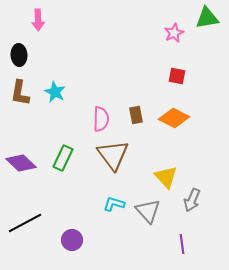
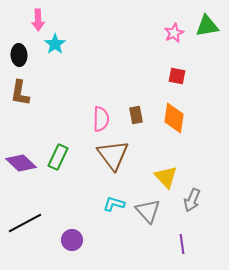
green triangle: moved 8 px down
cyan star: moved 48 px up; rotated 10 degrees clockwise
orange diamond: rotated 72 degrees clockwise
green rectangle: moved 5 px left, 1 px up
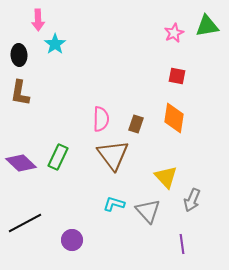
brown rectangle: moved 9 px down; rotated 30 degrees clockwise
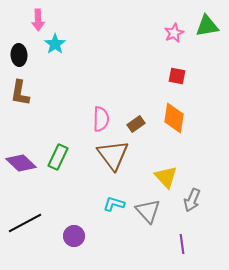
brown rectangle: rotated 36 degrees clockwise
purple circle: moved 2 px right, 4 px up
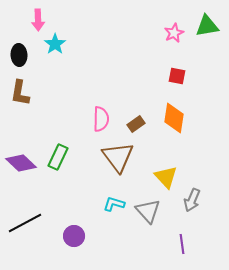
brown triangle: moved 5 px right, 2 px down
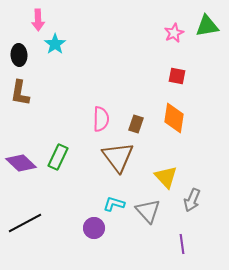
brown rectangle: rotated 36 degrees counterclockwise
purple circle: moved 20 px right, 8 px up
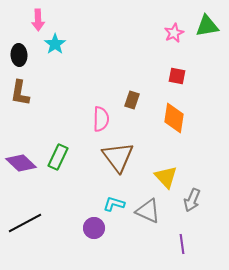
brown rectangle: moved 4 px left, 24 px up
gray triangle: rotated 24 degrees counterclockwise
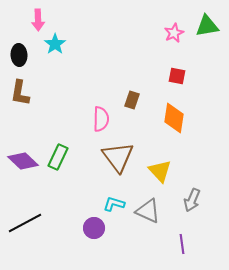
purple diamond: moved 2 px right, 2 px up
yellow triangle: moved 6 px left, 6 px up
